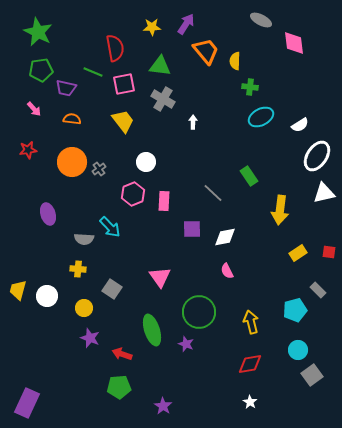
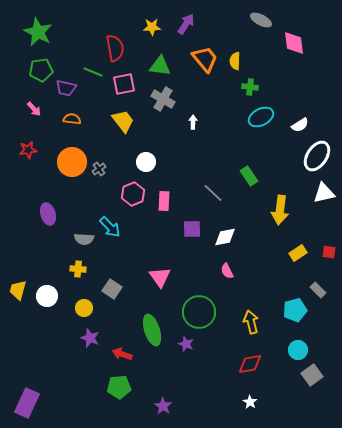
orange trapezoid at (206, 51): moved 1 px left, 8 px down
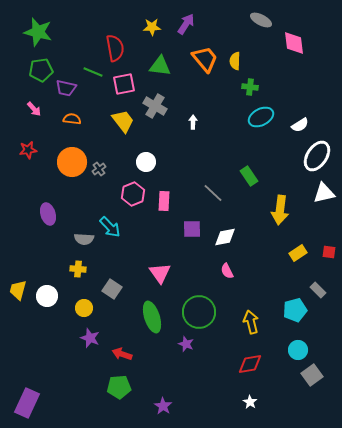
green star at (38, 32): rotated 12 degrees counterclockwise
gray cross at (163, 99): moved 8 px left, 7 px down
pink triangle at (160, 277): moved 4 px up
green ellipse at (152, 330): moved 13 px up
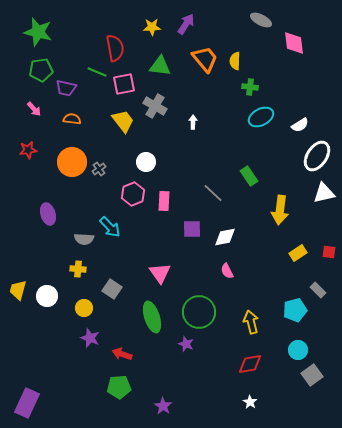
green line at (93, 72): moved 4 px right
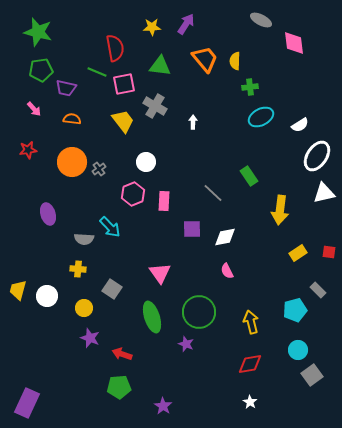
green cross at (250, 87): rotated 14 degrees counterclockwise
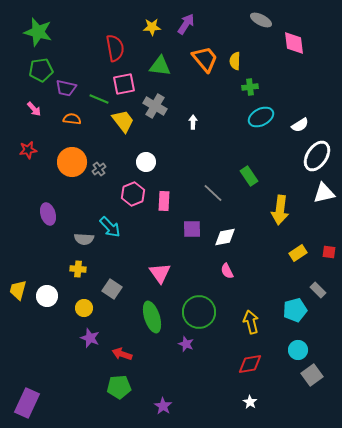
green line at (97, 72): moved 2 px right, 27 px down
